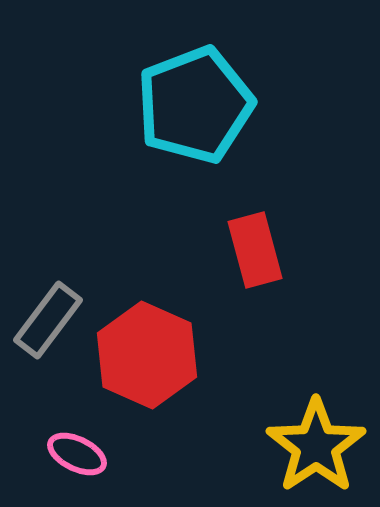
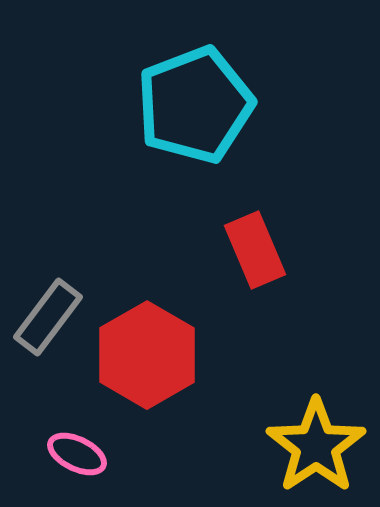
red rectangle: rotated 8 degrees counterclockwise
gray rectangle: moved 3 px up
red hexagon: rotated 6 degrees clockwise
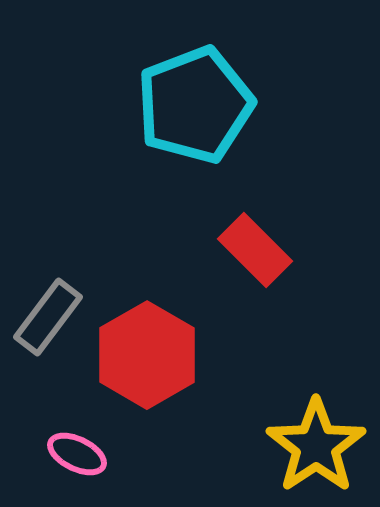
red rectangle: rotated 22 degrees counterclockwise
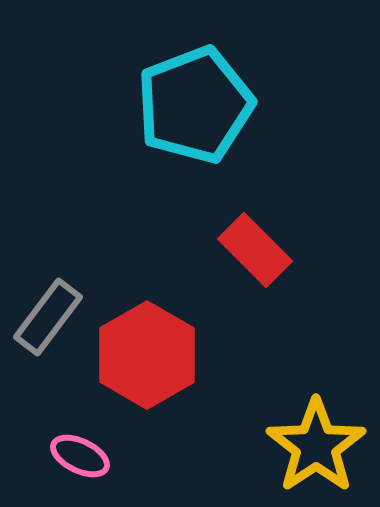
pink ellipse: moved 3 px right, 2 px down
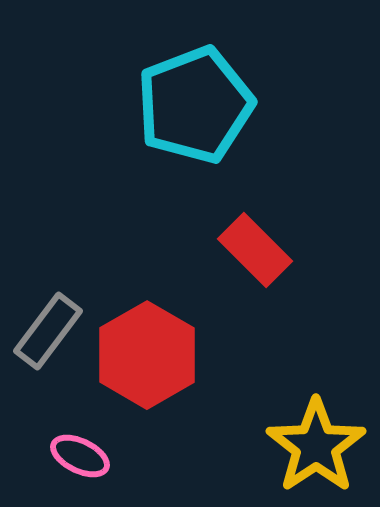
gray rectangle: moved 14 px down
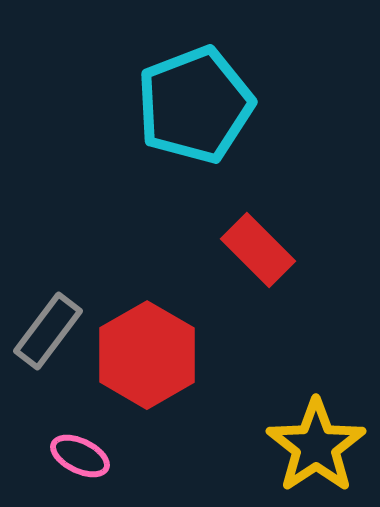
red rectangle: moved 3 px right
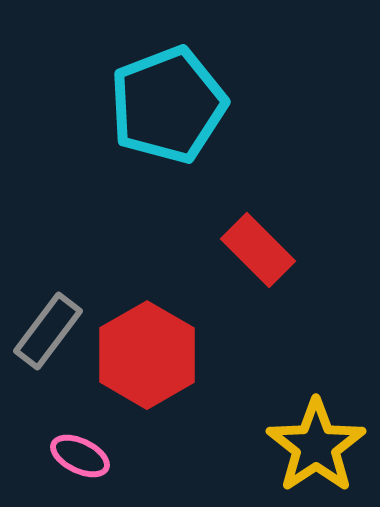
cyan pentagon: moved 27 px left
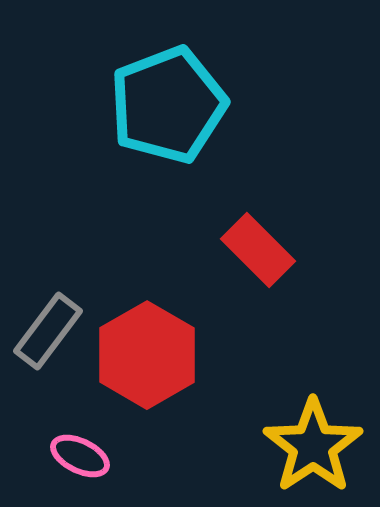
yellow star: moved 3 px left
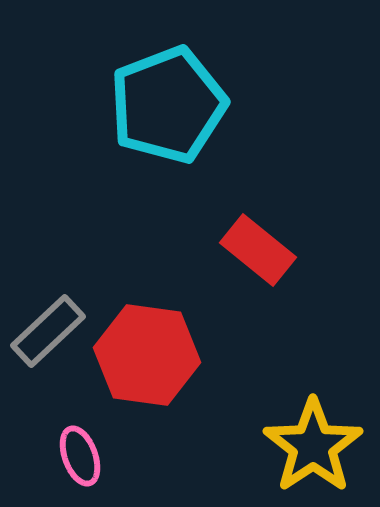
red rectangle: rotated 6 degrees counterclockwise
gray rectangle: rotated 10 degrees clockwise
red hexagon: rotated 22 degrees counterclockwise
pink ellipse: rotated 44 degrees clockwise
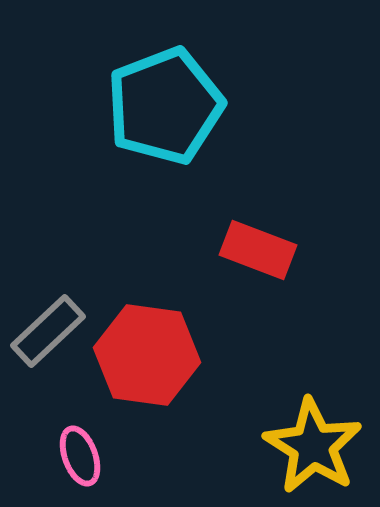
cyan pentagon: moved 3 px left, 1 px down
red rectangle: rotated 18 degrees counterclockwise
yellow star: rotated 6 degrees counterclockwise
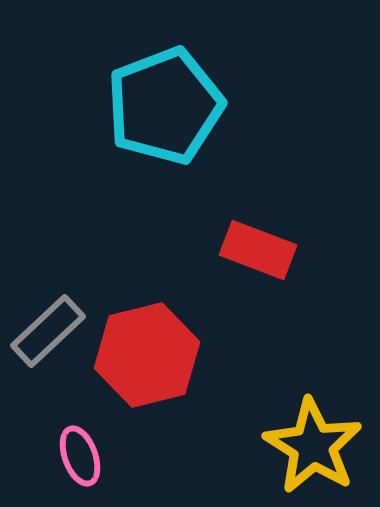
red hexagon: rotated 22 degrees counterclockwise
